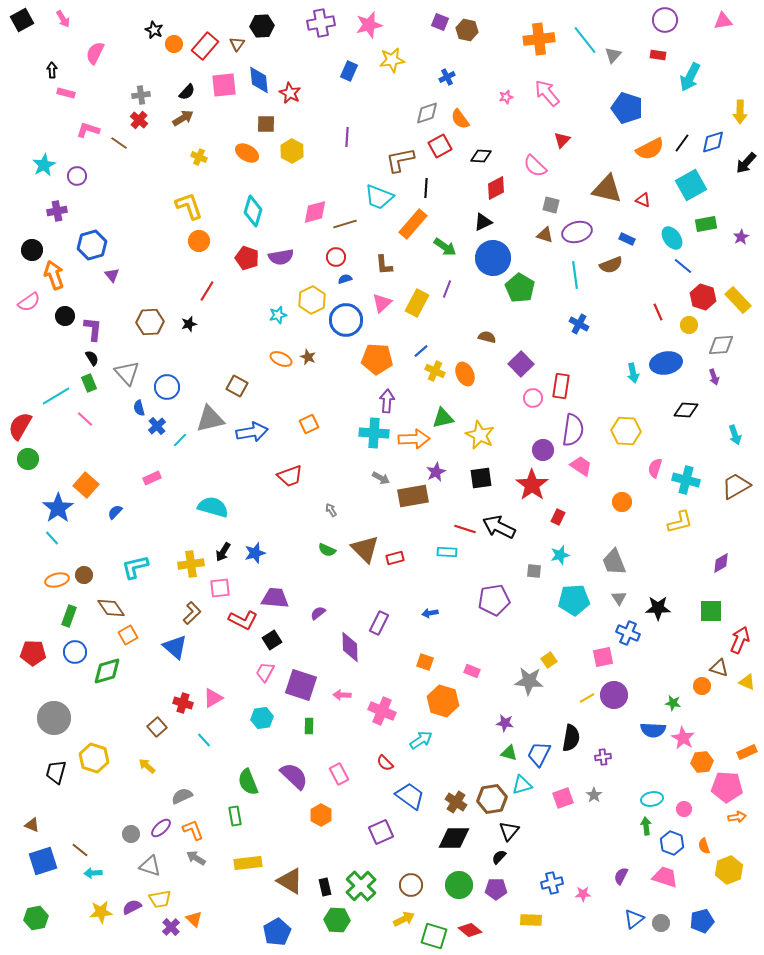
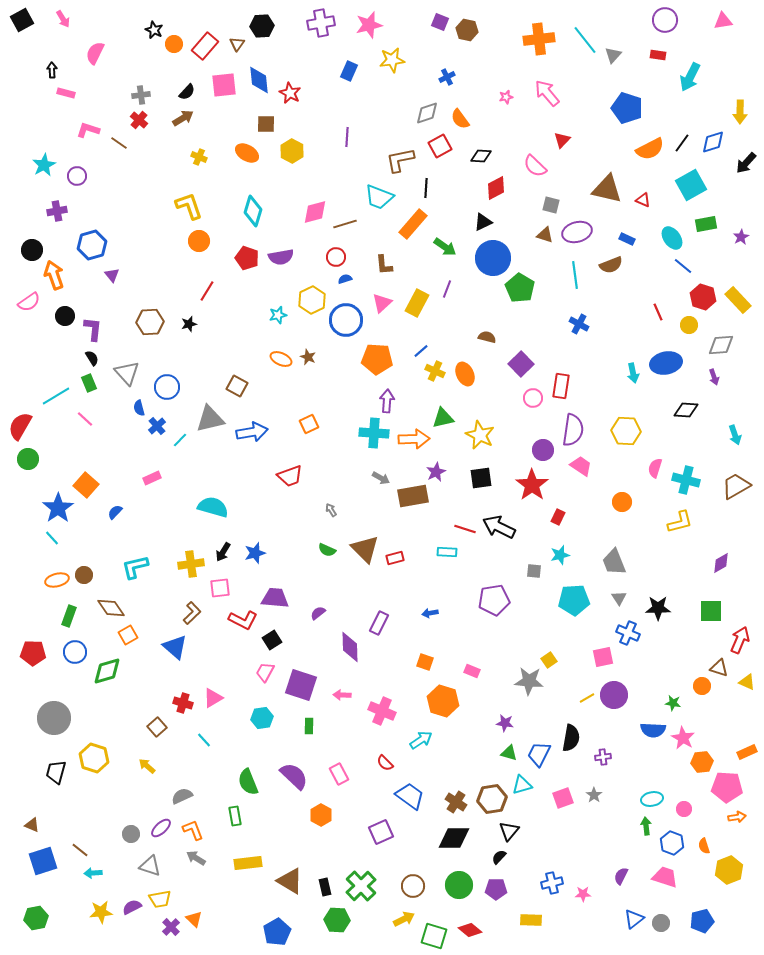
brown circle at (411, 885): moved 2 px right, 1 px down
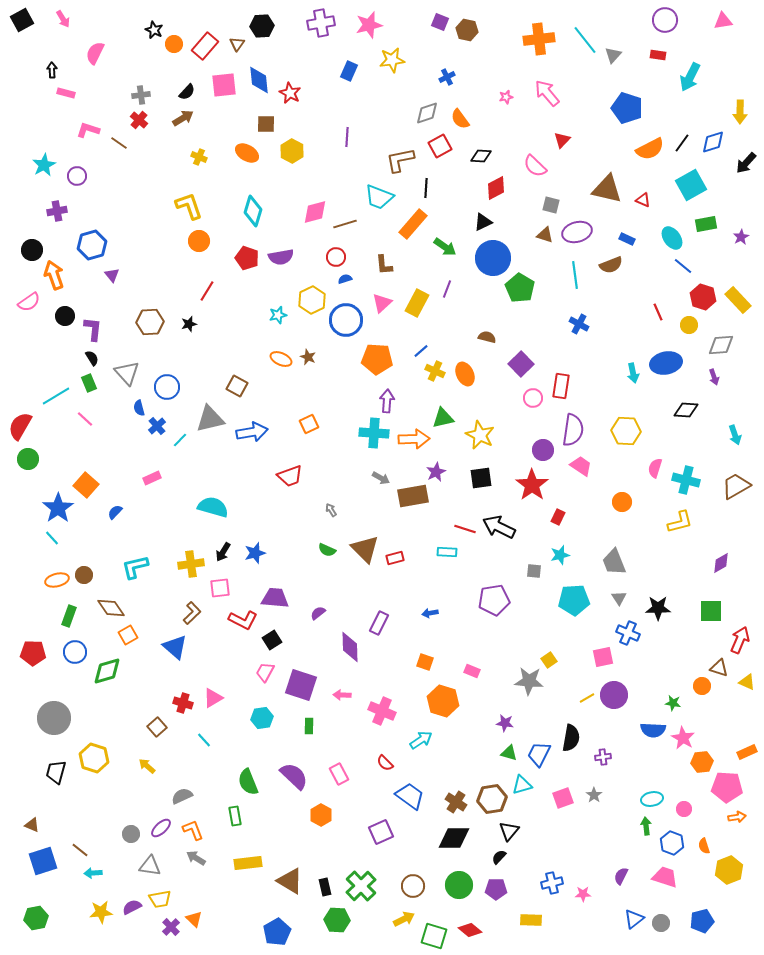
gray triangle at (150, 866): rotated 10 degrees counterclockwise
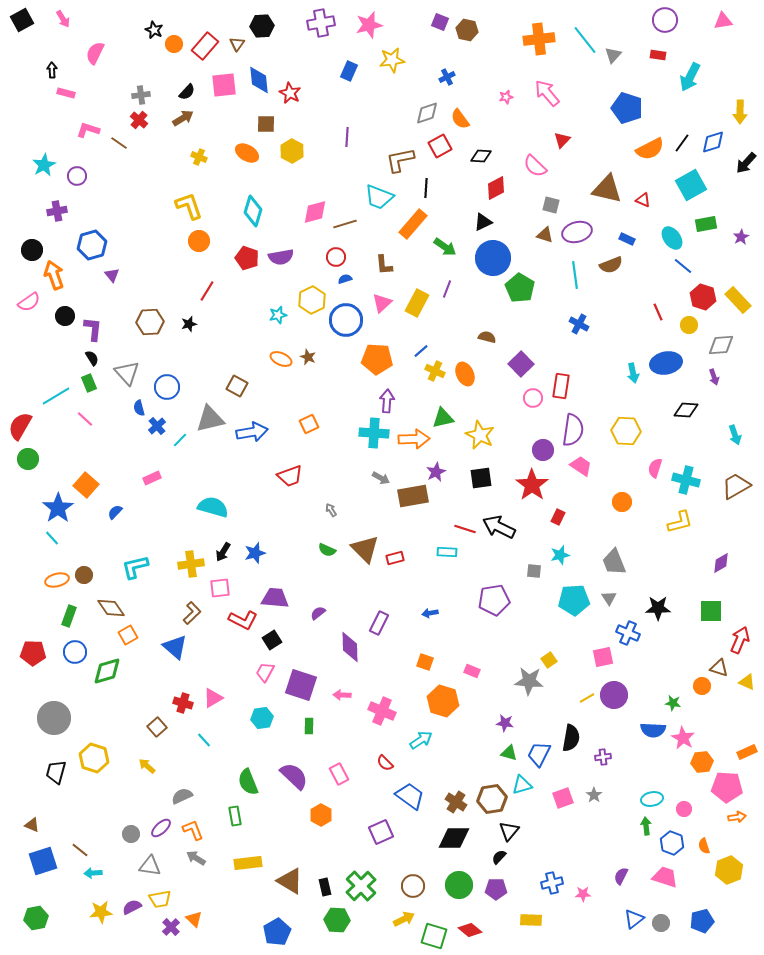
gray triangle at (619, 598): moved 10 px left
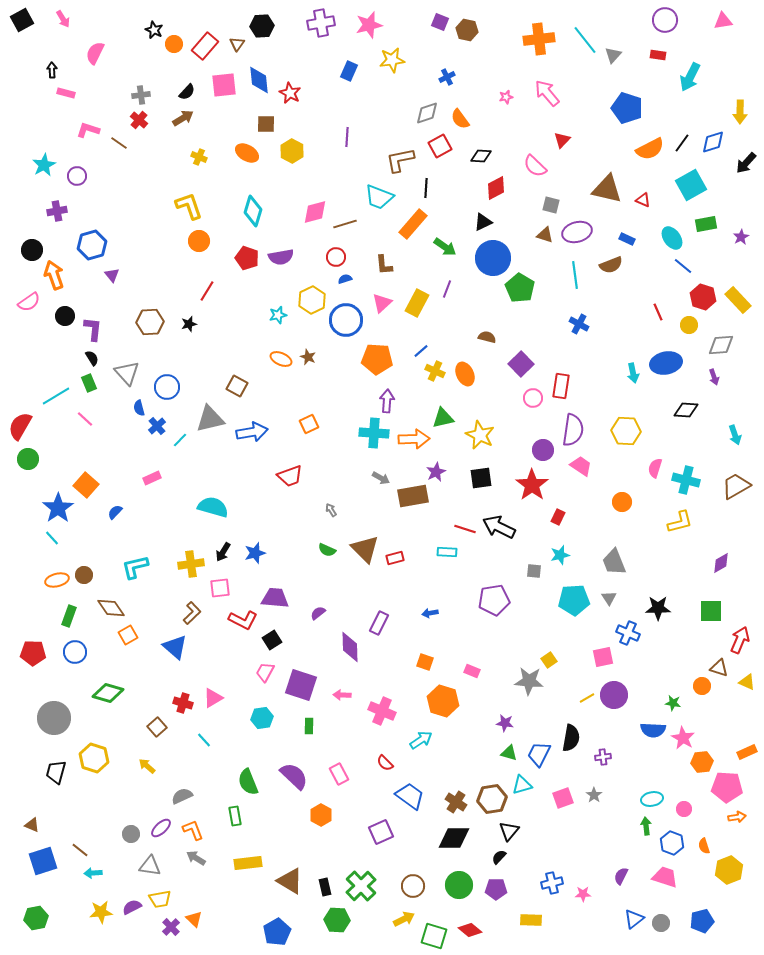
green diamond at (107, 671): moved 1 px right, 22 px down; rotated 32 degrees clockwise
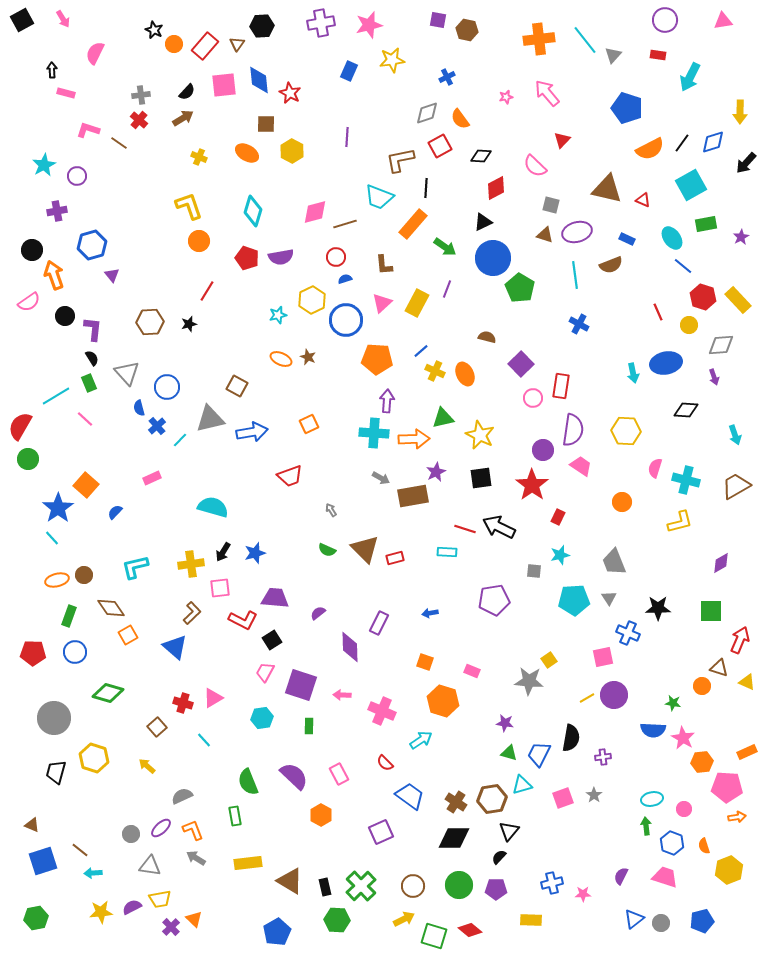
purple square at (440, 22): moved 2 px left, 2 px up; rotated 12 degrees counterclockwise
